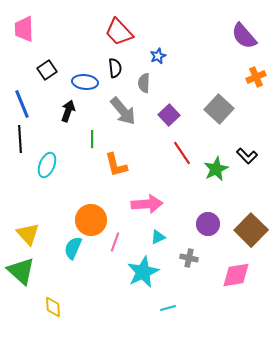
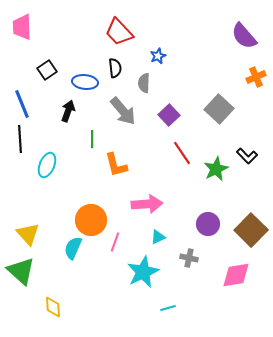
pink trapezoid: moved 2 px left, 2 px up
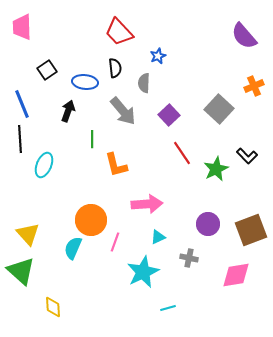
orange cross: moved 2 px left, 9 px down
cyan ellipse: moved 3 px left
brown square: rotated 24 degrees clockwise
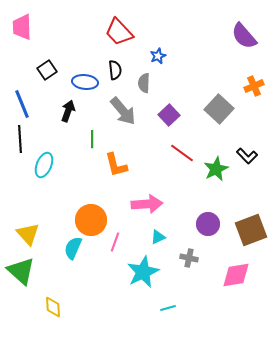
black semicircle: moved 2 px down
red line: rotated 20 degrees counterclockwise
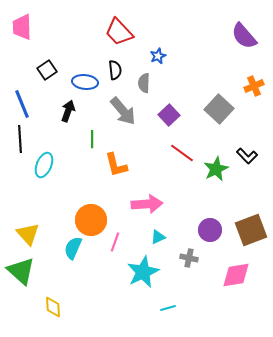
purple circle: moved 2 px right, 6 px down
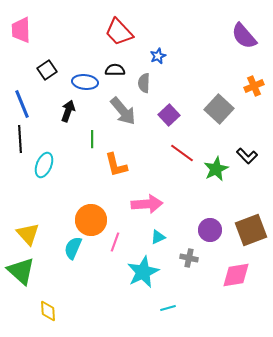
pink trapezoid: moved 1 px left, 3 px down
black semicircle: rotated 84 degrees counterclockwise
yellow diamond: moved 5 px left, 4 px down
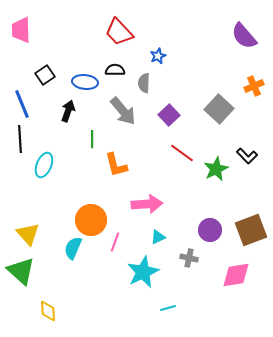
black square: moved 2 px left, 5 px down
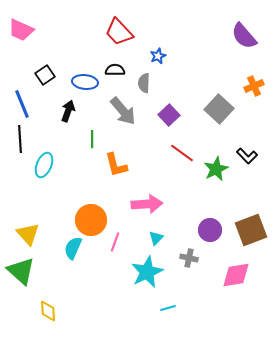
pink trapezoid: rotated 64 degrees counterclockwise
cyan triangle: moved 2 px left, 1 px down; rotated 21 degrees counterclockwise
cyan star: moved 4 px right
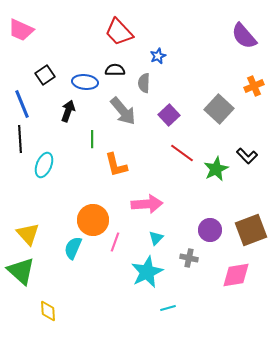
orange circle: moved 2 px right
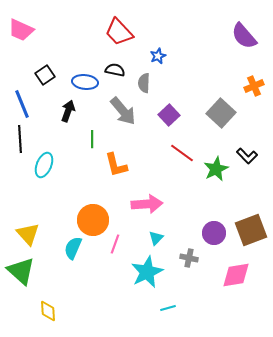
black semicircle: rotated 12 degrees clockwise
gray square: moved 2 px right, 4 px down
purple circle: moved 4 px right, 3 px down
pink line: moved 2 px down
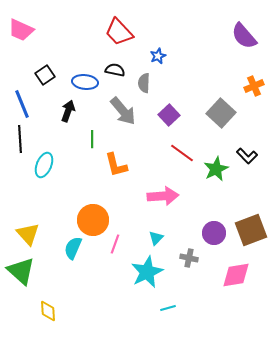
pink arrow: moved 16 px right, 8 px up
